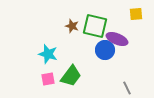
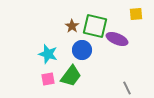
brown star: rotated 16 degrees clockwise
blue circle: moved 23 px left
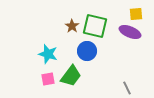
purple ellipse: moved 13 px right, 7 px up
blue circle: moved 5 px right, 1 px down
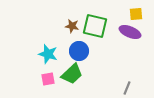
brown star: rotated 24 degrees counterclockwise
blue circle: moved 8 px left
green trapezoid: moved 1 px right, 2 px up; rotated 10 degrees clockwise
gray line: rotated 48 degrees clockwise
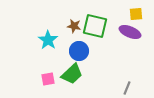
brown star: moved 2 px right
cyan star: moved 14 px up; rotated 18 degrees clockwise
